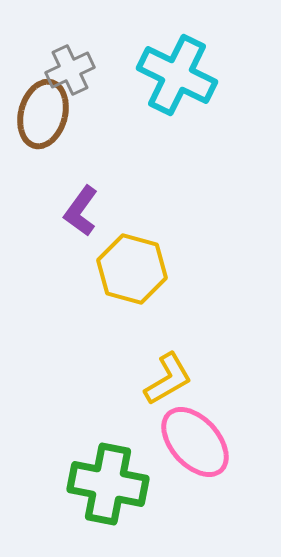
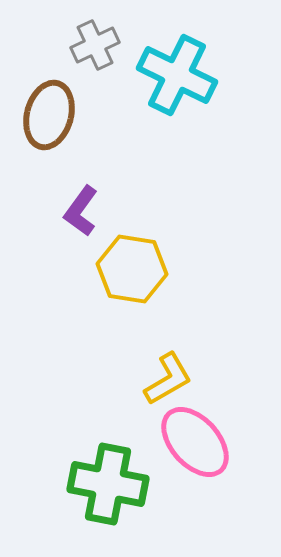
gray cross: moved 25 px right, 25 px up
brown ellipse: moved 6 px right, 1 px down
yellow hexagon: rotated 6 degrees counterclockwise
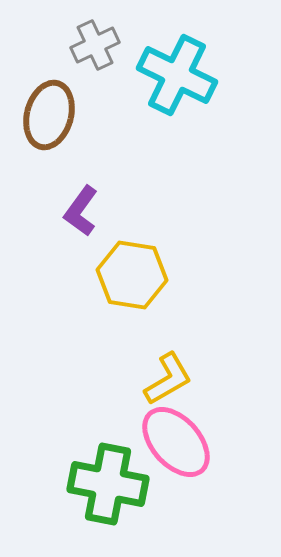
yellow hexagon: moved 6 px down
pink ellipse: moved 19 px left
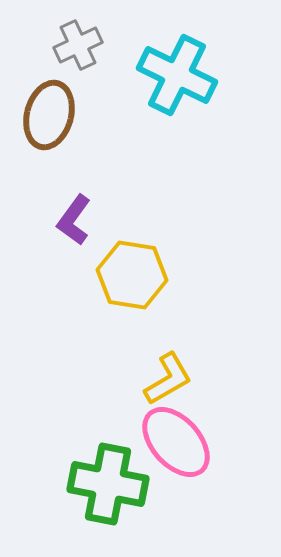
gray cross: moved 17 px left
purple L-shape: moved 7 px left, 9 px down
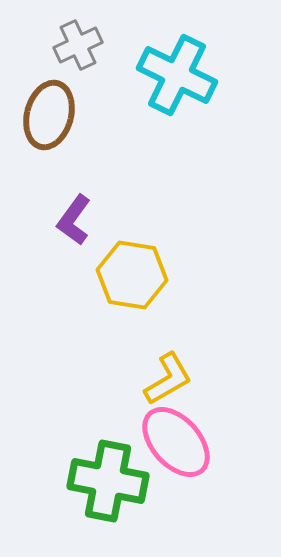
green cross: moved 3 px up
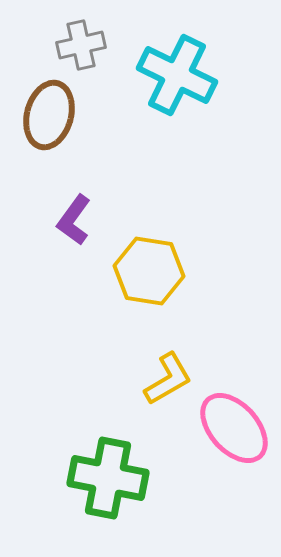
gray cross: moved 3 px right; rotated 12 degrees clockwise
yellow hexagon: moved 17 px right, 4 px up
pink ellipse: moved 58 px right, 14 px up
green cross: moved 3 px up
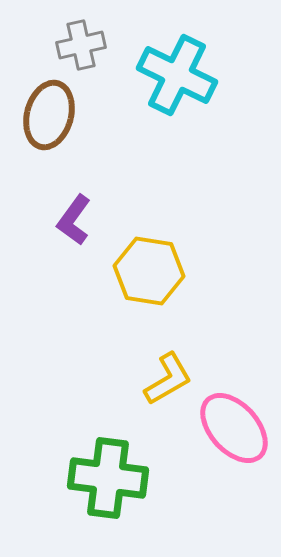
green cross: rotated 4 degrees counterclockwise
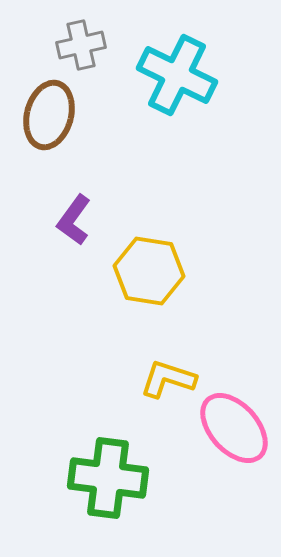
yellow L-shape: rotated 132 degrees counterclockwise
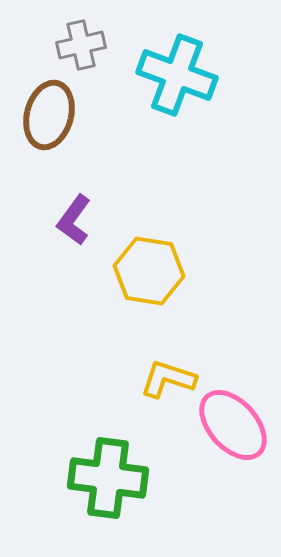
cyan cross: rotated 6 degrees counterclockwise
pink ellipse: moved 1 px left, 3 px up
